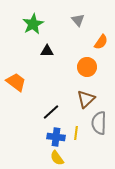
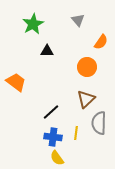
blue cross: moved 3 px left
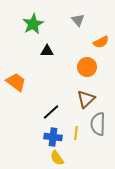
orange semicircle: rotated 28 degrees clockwise
gray semicircle: moved 1 px left, 1 px down
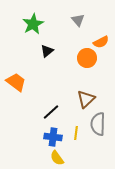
black triangle: rotated 40 degrees counterclockwise
orange circle: moved 9 px up
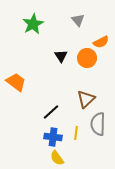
black triangle: moved 14 px right, 5 px down; rotated 24 degrees counterclockwise
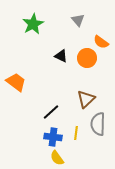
orange semicircle: rotated 63 degrees clockwise
black triangle: rotated 32 degrees counterclockwise
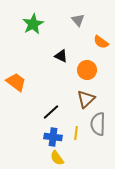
orange circle: moved 12 px down
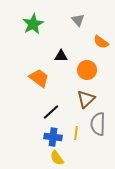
black triangle: rotated 24 degrees counterclockwise
orange trapezoid: moved 23 px right, 4 px up
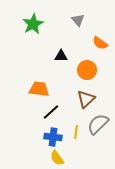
orange semicircle: moved 1 px left, 1 px down
orange trapezoid: moved 11 px down; rotated 30 degrees counterclockwise
gray semicircle: rotated 45 degrees clockwise
yellow line: moved 1 px up
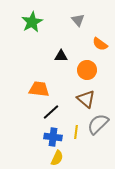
green star: moved 1 px left, 2 px up
orange semicircle: moved 1 px down
brown triangle: rotated 36 degrees counterclockwise
yellow semicircle: rotated 119 degrees counterclockwise
